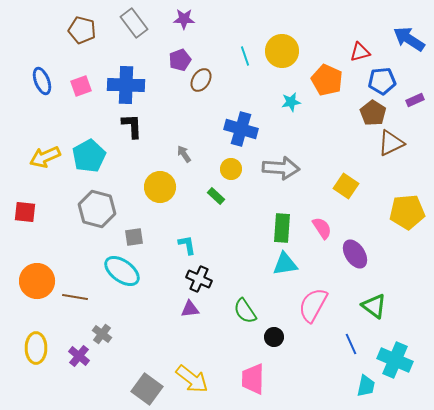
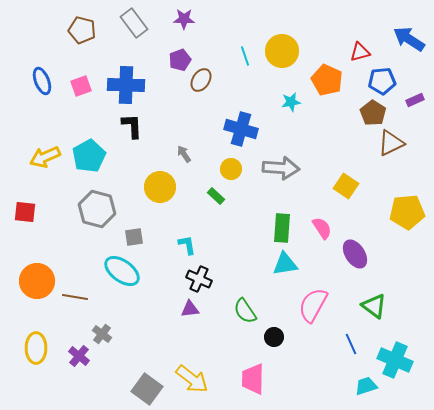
cyan trapezoid at (366, 386): rotated 120 degrees counterclockwise
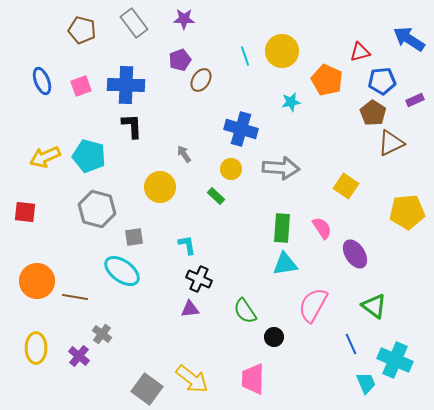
cyan pentagon at (89, 156): rotated 28 degrees counterclockwise
cyan trapezoid at (366, 386): moved 3 px up; rotated 85 degrees clockwise
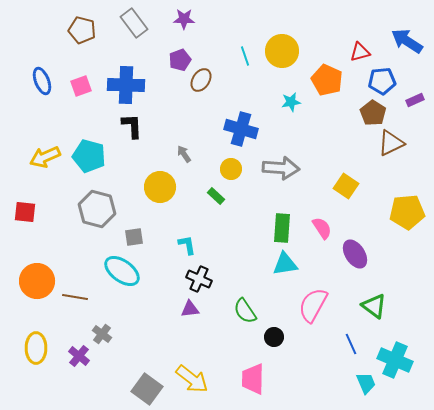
blue arrow at (409, 39): moved 2 px left, 2 px down
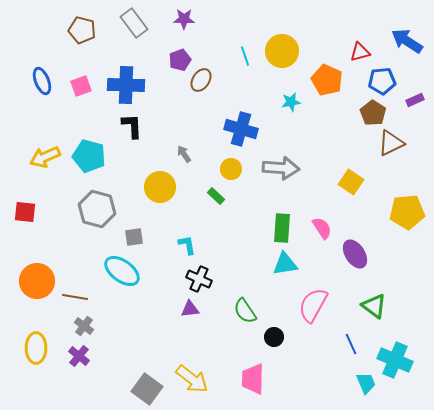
yellow square at (346, 186): moved 5 px right, 4 px up
gray cross at (102, 334): moved 18 px left, 8 px up
